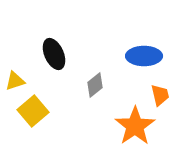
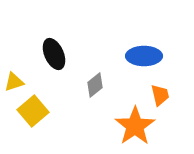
yellow triangle: moved 1 px left, 1 px down
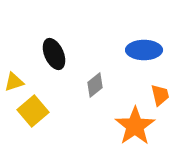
blue ellipse: moved 6 px up
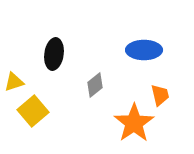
black ellipse: rotated 32 degrees clockwise
orange star: moved 1 px left, 3 px up
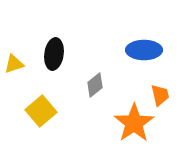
yellow triangle: moved 18 px up
yellow square: moved 8 px right
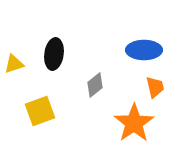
orange trapezoid: moved 5 px left, 8 px up
yellow square: moved 1 px left; rotated 20 degrees clockwise
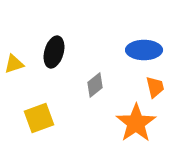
black ellipse: moved 2 px up; rotated 8 degrees clockwise
yellow square: moved 1 px left, 7 px down
orange star: moved 2 px right
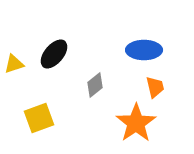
black ellipse: moved 2 px down; rotated 24 degrees clockwise
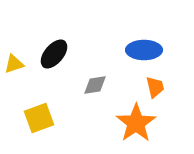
gray diamond: rotated 30 degrees clockwise
